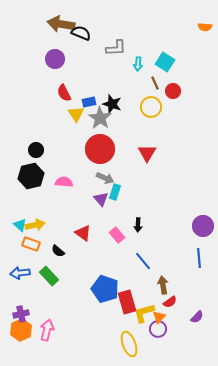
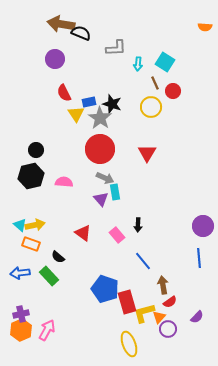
cyan rectangle at (115, 192): rotated 28 degrees counterclockwise
black semicircle at (58, 251): moved 6 px down
purple circle at (158, 329): moved 10 px right
pink arrow at (47, 330): rotated 15 degrees clockwise
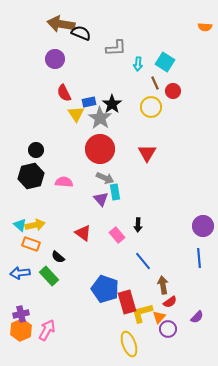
black star at (112, 104): rotated 18 degrees clockwise
yellow L-shape at (144, 313): moved 2 px left
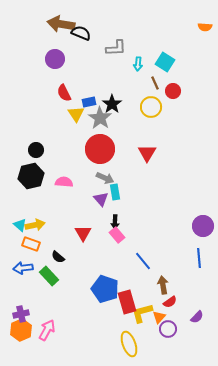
black arrow at (138, 225): moved 23 px left, 3 px up
red triangle at (83, 233): rotated 24 degrees clockwise
blue arrow at (20, 273): moved 3 px right, 5 px up
